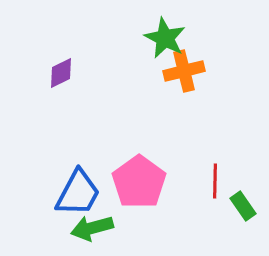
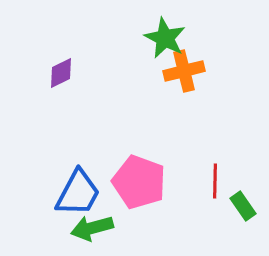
pink pentagon: rotated 16 degrees counterclockwise
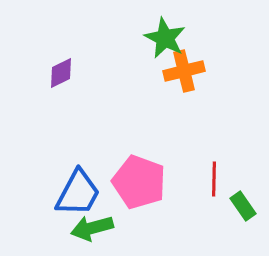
red line: moved 1 px left, 2 px up
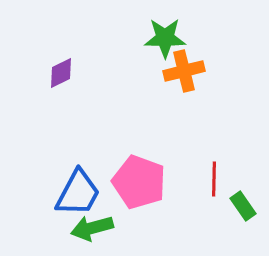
green star: rotated 27 degrees counterclockwise
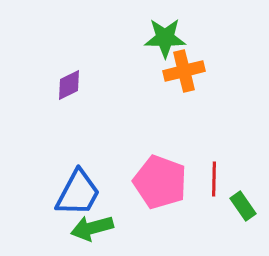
purple diamond: moved 8 px right, 12 px down
pink pentagon: moved 21 px right
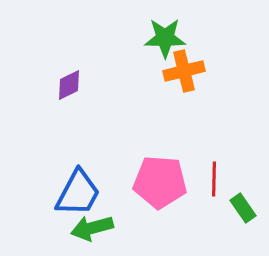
pink pentagon: rotated 16 degrees counterclockwise
green rectangle: moved 2 px down
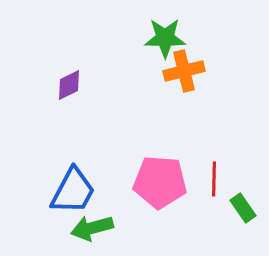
blue trapezoid: moved 5 px left, 2 px up
